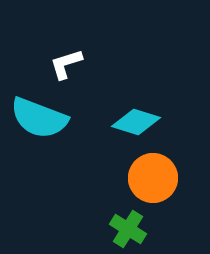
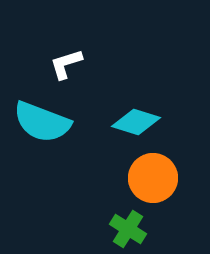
cyan semicircle: moved 3 px right, 4 px down
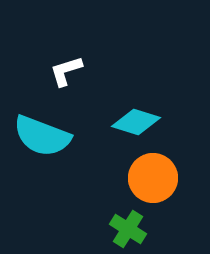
white L-shape: moved 7 px down
cyan semicircle: moved 14 px down
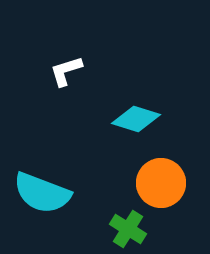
cyan diamond: moved 3 px up
cyan semicircle: moved 57 px down
orange circle: moved 8 px right, 5 px down
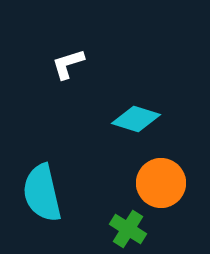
white L-shape: moved 2 px right, 7 px up
cyan semicircle: rotated 56 degrees clockwise
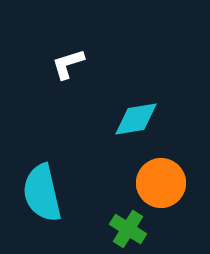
cyan diamond: rotated 27 degrees counterclockwise
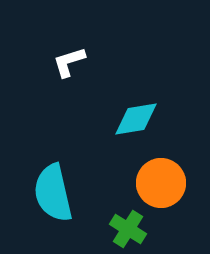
white L-shape: moved 1 px right, 2 px up
cyan semicircle: moved 11 px right
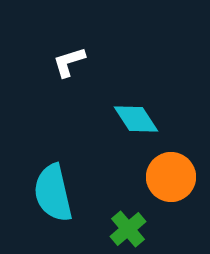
cyan diamond: rotated 66 degrees clockwise
orange circle: moved 10 px right, 6 px up
green cross: rotated 18 degrees clockwise
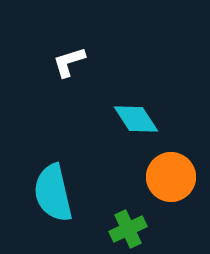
green cross: rotated 15 degrees clockwise
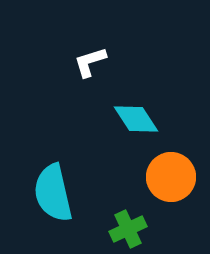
white L-shape: moved 21 px right
